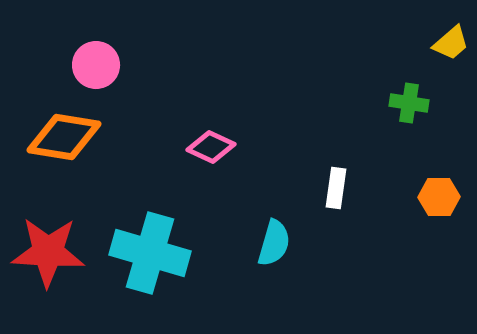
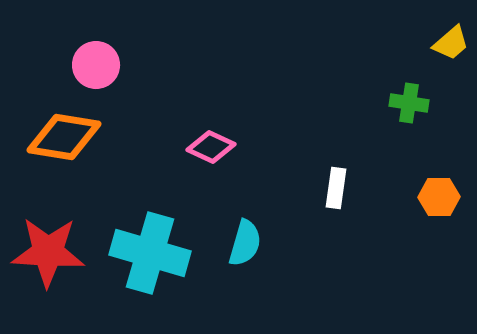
cyan semicircle: moved 29 px left
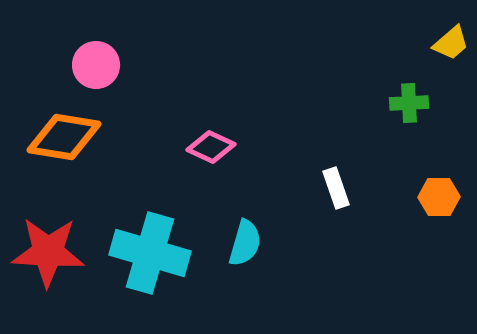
green cross: rotated 12 degrees counterclockwise
white rectangle: rotated 27 degrees counterclockwise
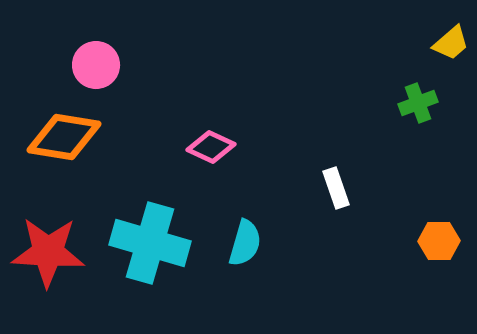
green cross: moved 9 px right; rotated 18 degrees counterclockwise
orange hexagon: moved 44 px down
cyan cross: moved 10 px up
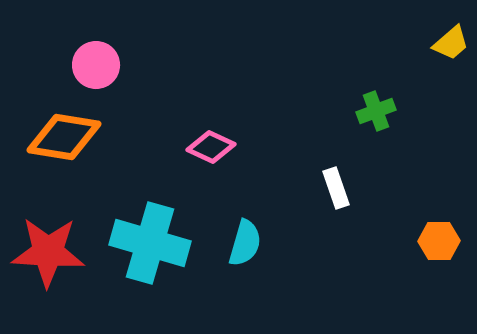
green cross: moved 42 px left, 8 px down
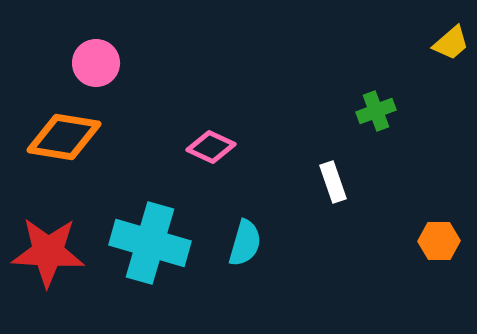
pink circle: moved 2 px up
white rectangle: moved 3 px left, 6 px up
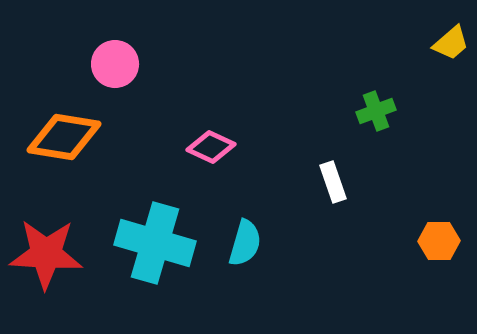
pink circle: moved 19 px right, 1 px down
cyan cross: moved 5 px right
red star: moved 2 px left, 2 px down
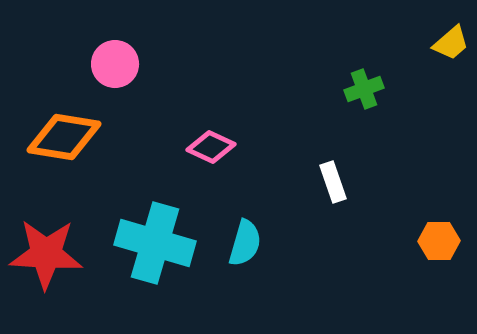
green cross: moved 12 px left, 22 px up
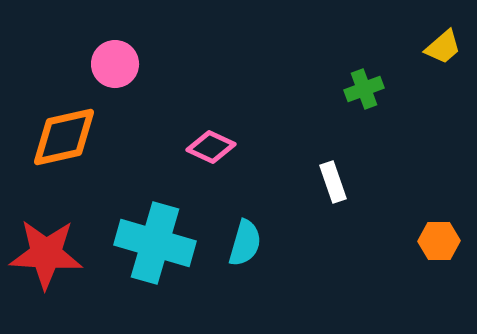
yellow trapezoid: moved 8 px left, 4 px down
orange diamond: rotated 22 degrees counterclockwise
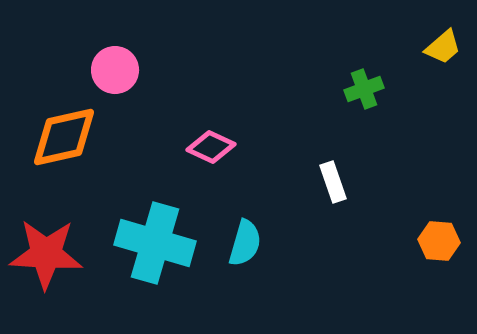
pink circle: moved 6 px down
orange hexagon: rotated 6 degrees clockwise
